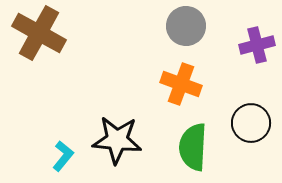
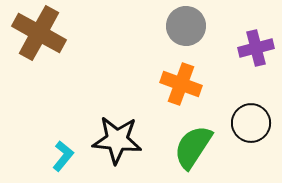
purple cross: moved 1 px left, 3 px down
green semicircle: rotated 30 degrees clockwise
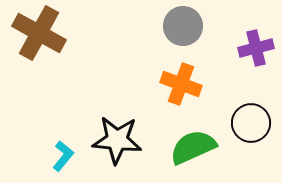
gray circle: moved 3 px left
green semicircle: rotated 33 degrees clockwise
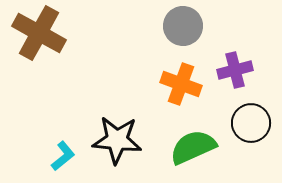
purple cross: moved 21 px left, 22 px down
cyan L-shape: rotated 12 degrees clockwise
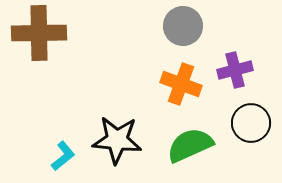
brown cross: rotated 30 degrees counterclockwise
green semicircle: moved 3 px left, 2 px up
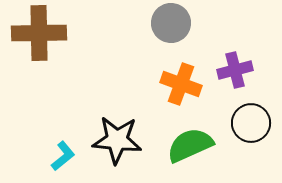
gray circle: moved 12 px left, 3 px up
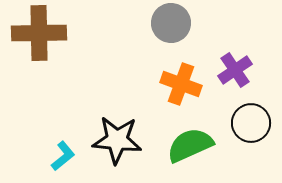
purple cross: rotated 20 degrees counterclockwise
